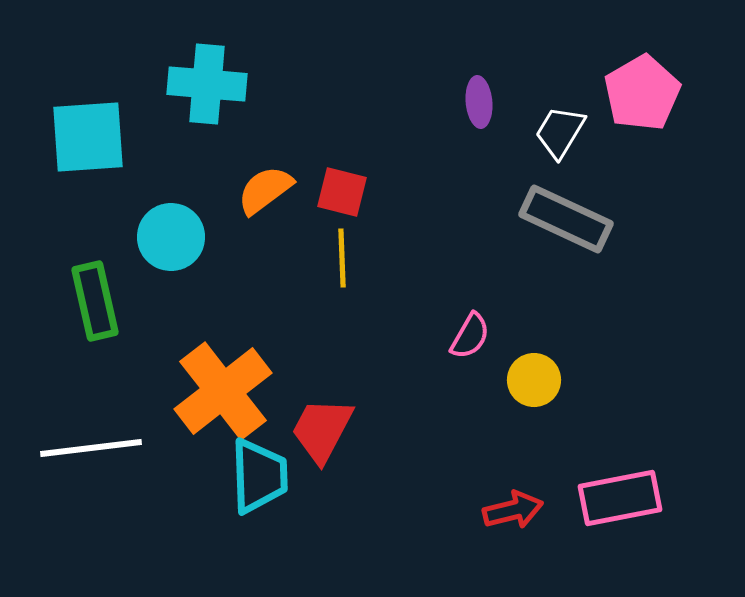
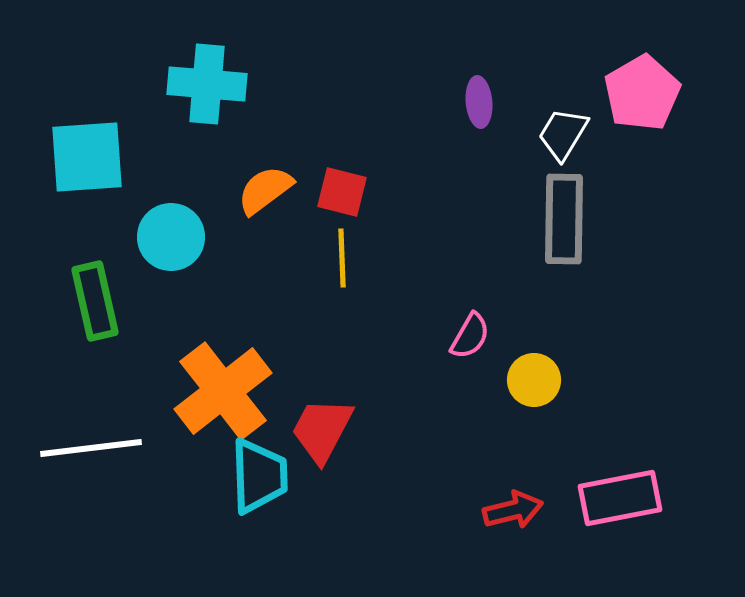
white trapezoid: moved 3 px right, 2 px down
cyan square: moved 1 px left, 20 px down
gray rectangle: moved 2 px left; rotated 66 degrees clockwise
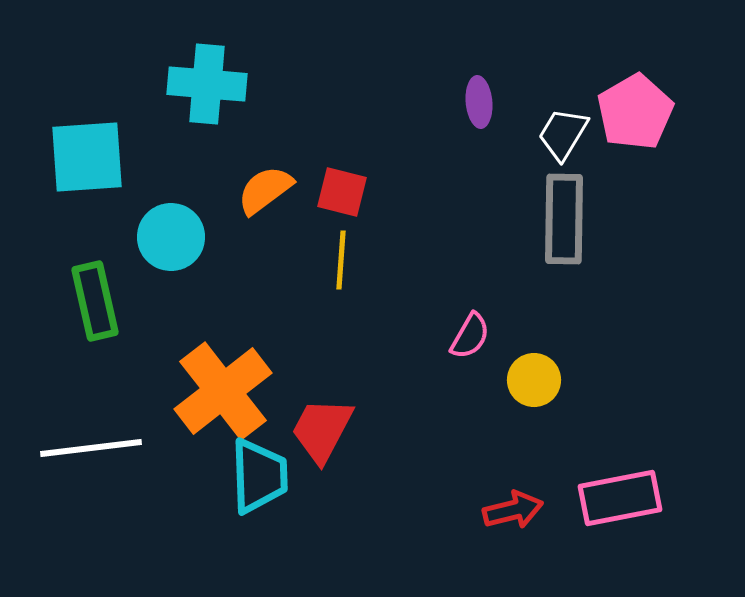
pink pentagon: moved 7 px left, 19 px down
yellow line: moved 1 px left, 2 px down; rotated 6 degrees clockwise
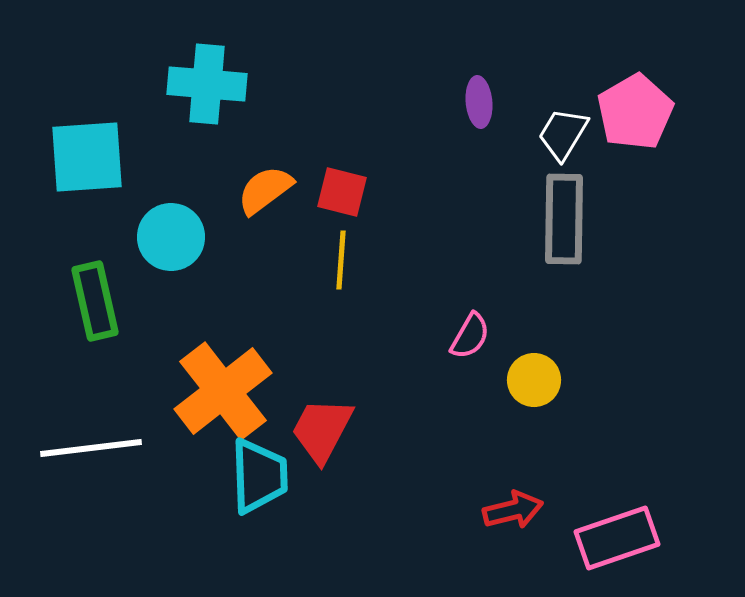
pink rectangle: moved 3 px left, 40 px down; rotated 8 degrees counterclockwise
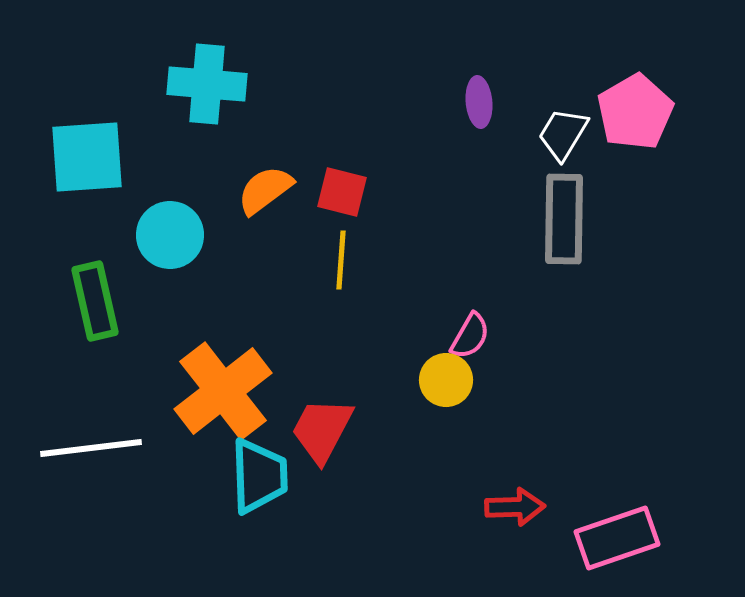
cyan circle: moved 1 px left, 2 px up
yellow circle: moved 88 px left
red arrow: moved 2 px right, 3 px up; rotated 12 degrees clockwise
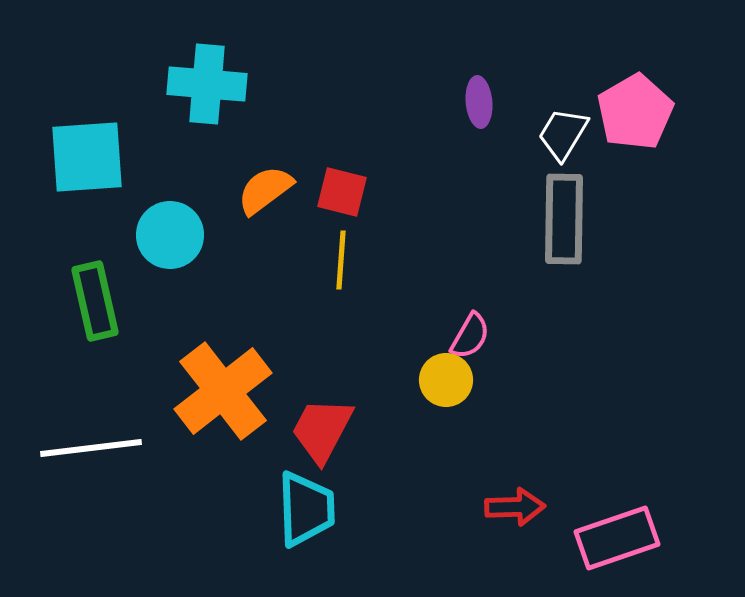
cyan trapezoid: moved 47 px right, 33 px down
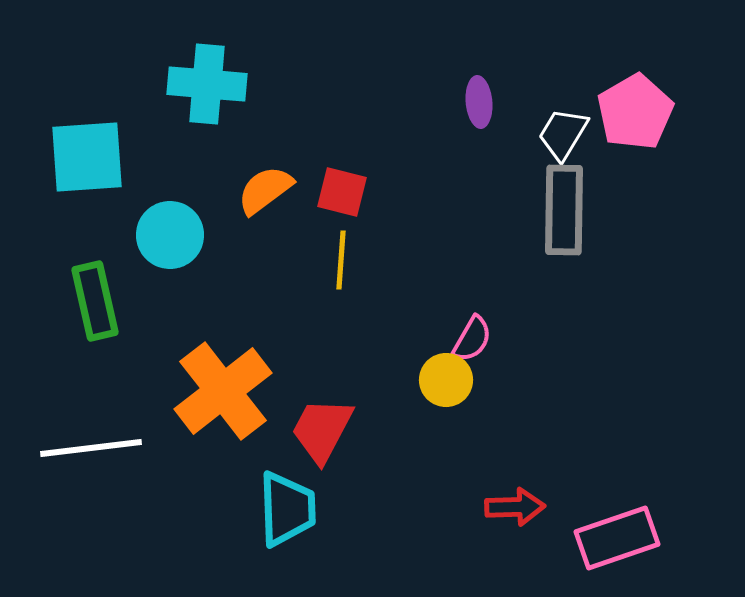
gray rectangle: moved 9 px up
pink semicircle: moved 2 px right, 3 px down
cyan trapezoid: moved 19 px left
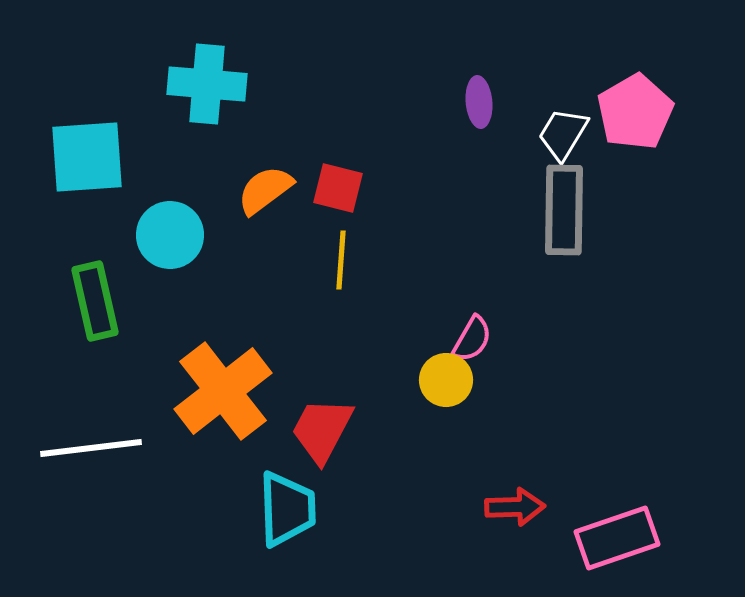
red square: moved 4 px left, 4 px up
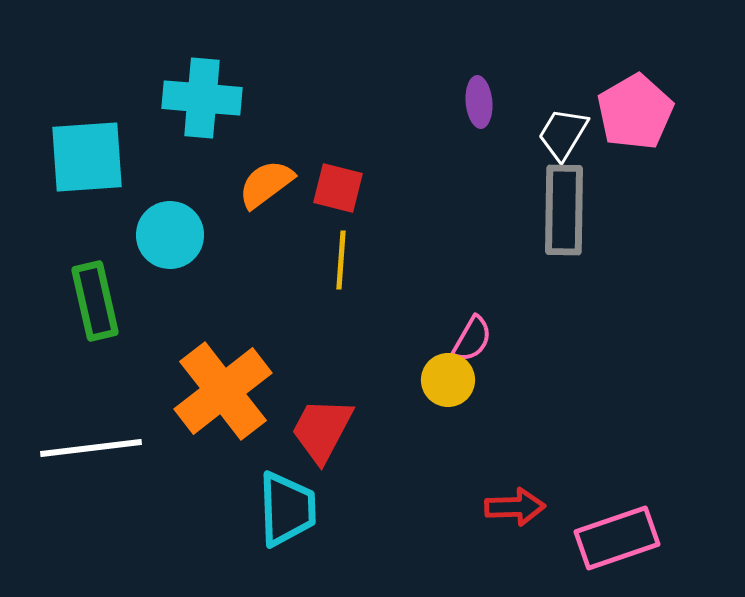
cyan cross: moved 5 px left, 14 px down
orange semicircle: moved 1 px right, 6 px up
yellow circle: moved 2 px right
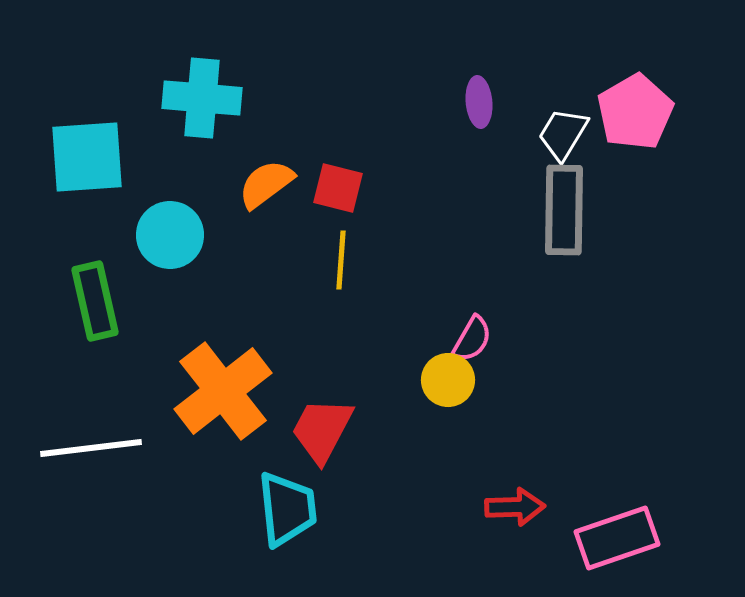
cyan trapezoid: rotated 4 degrees counterclockwise
